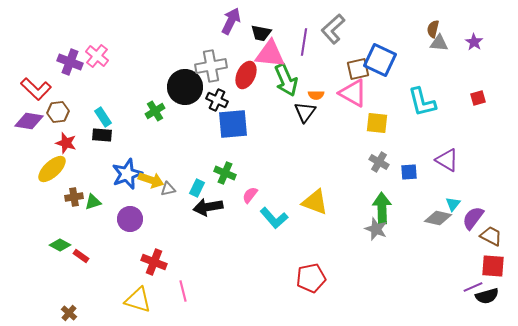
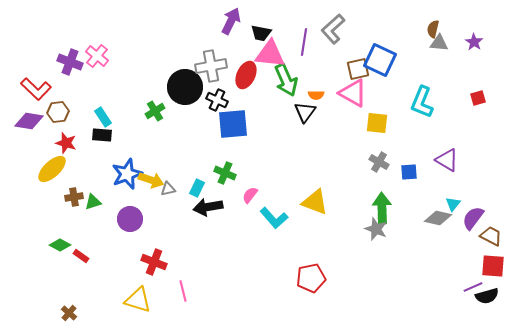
cyan L-shape at (422, 102): rotated 36 degrees clockwise
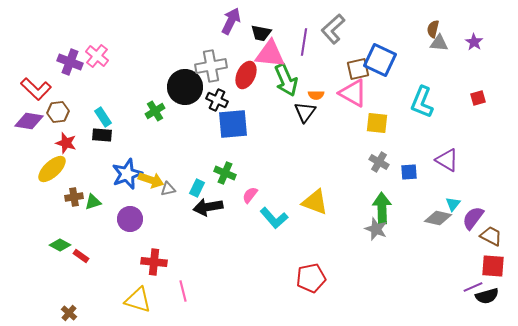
red cross at (154, 262): rotated 15 degrees counterclockwise
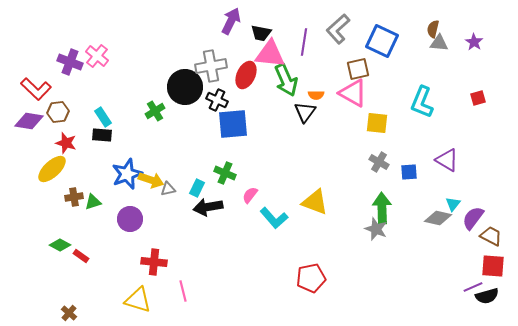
gray L-shape at (333, 29): moved 5 px right
blue square at (380, 60): moved 2 px right, 19 px up
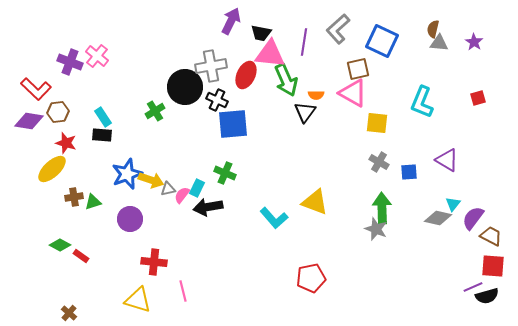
pink semicircle at (250, 195): moved 68 px left
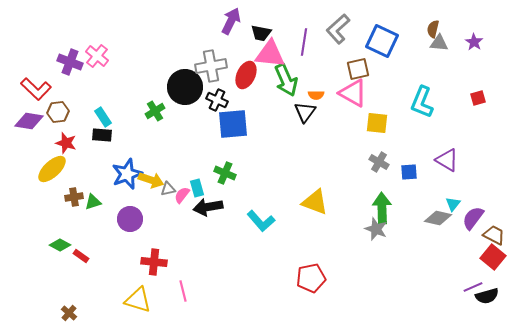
cyan rectangle at (197, 188): rotated 42 degrees counterclockwise
cyan L-shape at (274, 218): moved 13 px left, 3 px down
brown trapezoid at (491, 236): moved 3 px right, 1 px up
red square at (493, 266): moved 9 px up; rotated 35 degrees clockwise
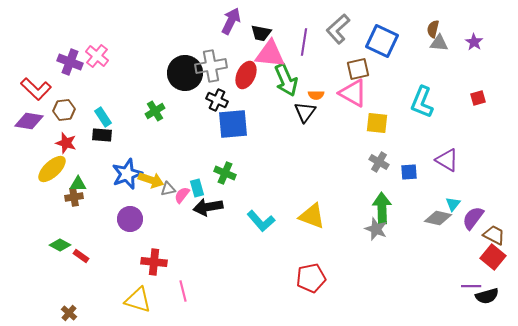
black circle at (185, 87): moved 14 px up
brown hexagon at (58, 112): moved 6 px right, 2 px up
green triangle at (93, 202): moved 15 px left, 18 px up; rotated 18 degrees clockwise
yellow triangle at (315, 202): moved 3 px left, 14 px down
purple line at (473, 287): moved 2 px left, 1 px up; rotated 24 degrees clockwise
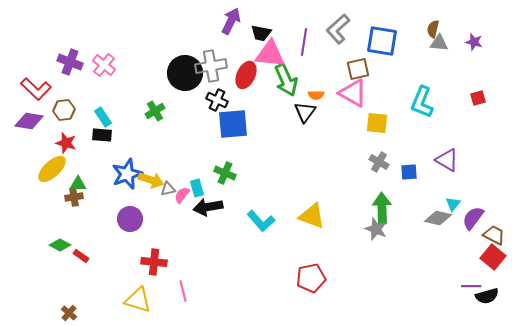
blue square at (382, 41): rotated 16 degrees counterclockwise
purple star at (474, 42): rotated 18 degrees counterclockwise
pink cross at (97, 56): moved 7 px right, 9 px down
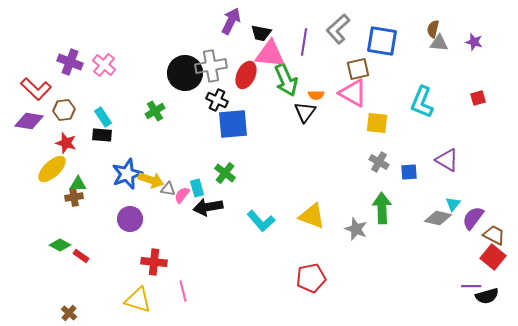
green cross at (225, 173): rotated 15 degrees clockwise
gray triangle at (168, 189): rotated 21 degrees clockwise
gray star at (376, 229): moved 20 px left
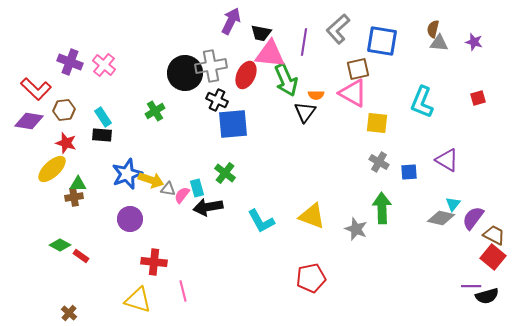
gray diamond at (438, 218): moved 3 px right
cyan L-shape at (261, 221): rotated 12 degrees clockwise
